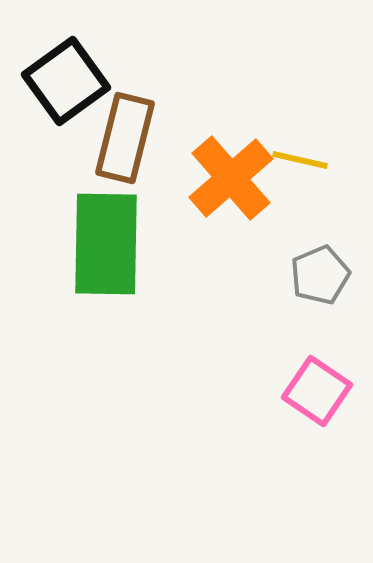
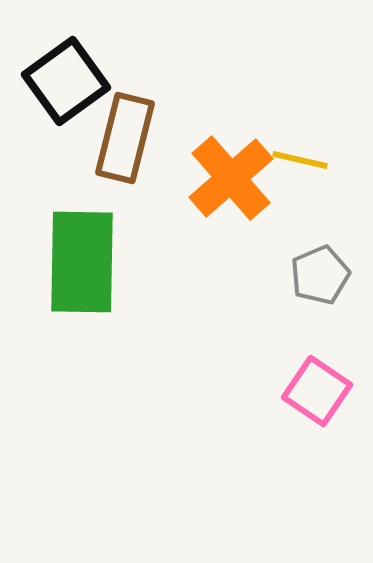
green rectangle: moved 24 px left, 18 px down
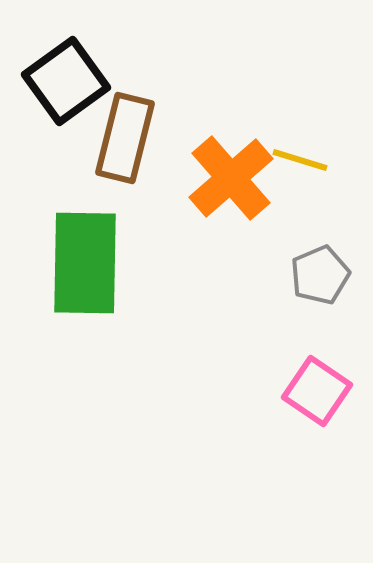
yellow line: rotated 4 degrees clockwise
green rectangle: moved 3 px right, 1 px down
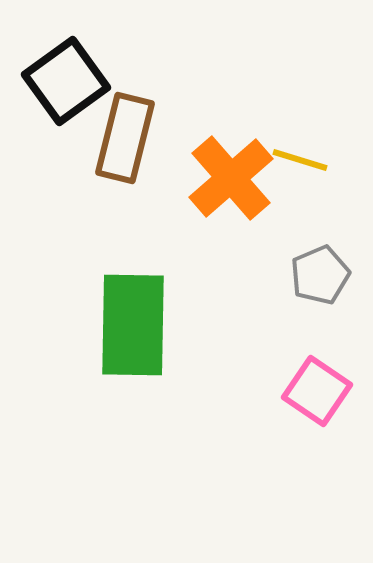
green rectangle: moved 48 px right, 62 px down
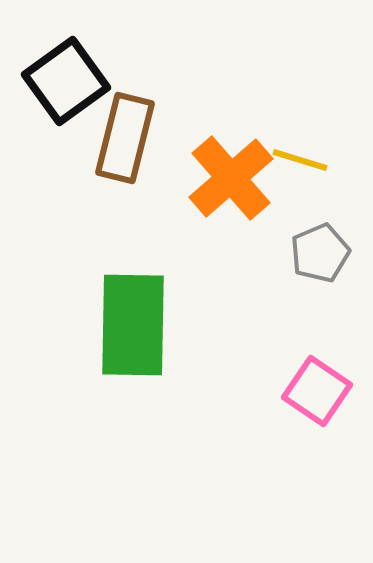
gray pentagon: moved 22 px up
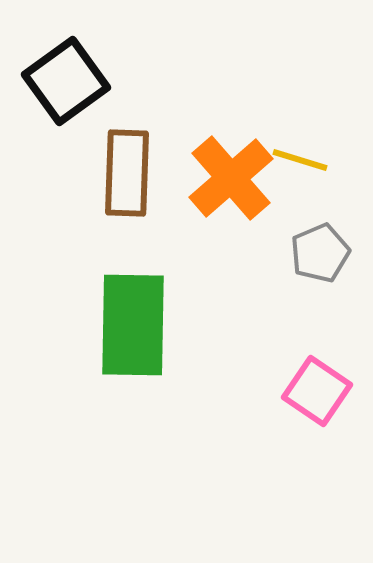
brown rectangle: moved 2 px right, 35 px down; rotated 12 degrees counterclockwise
